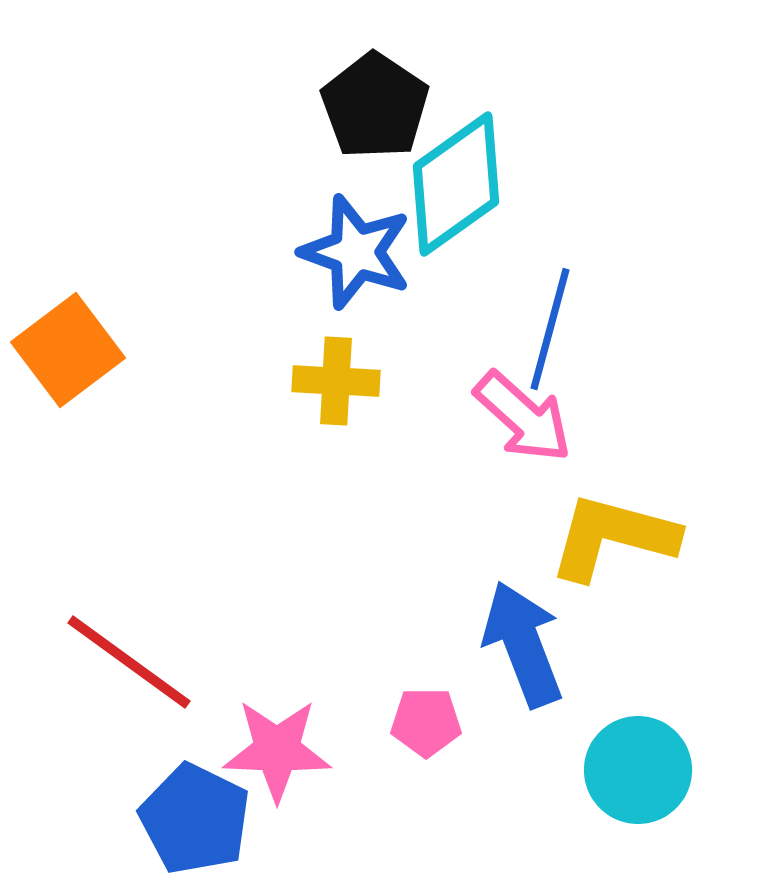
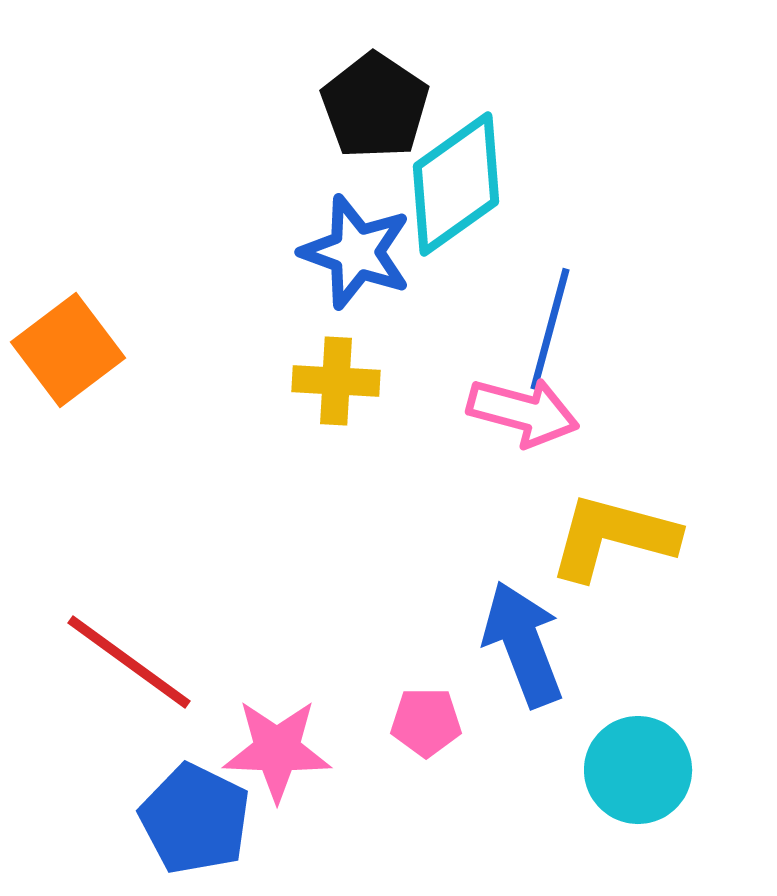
pink arrow: moved 5 px up; rotated 27 degrees counterclockwise
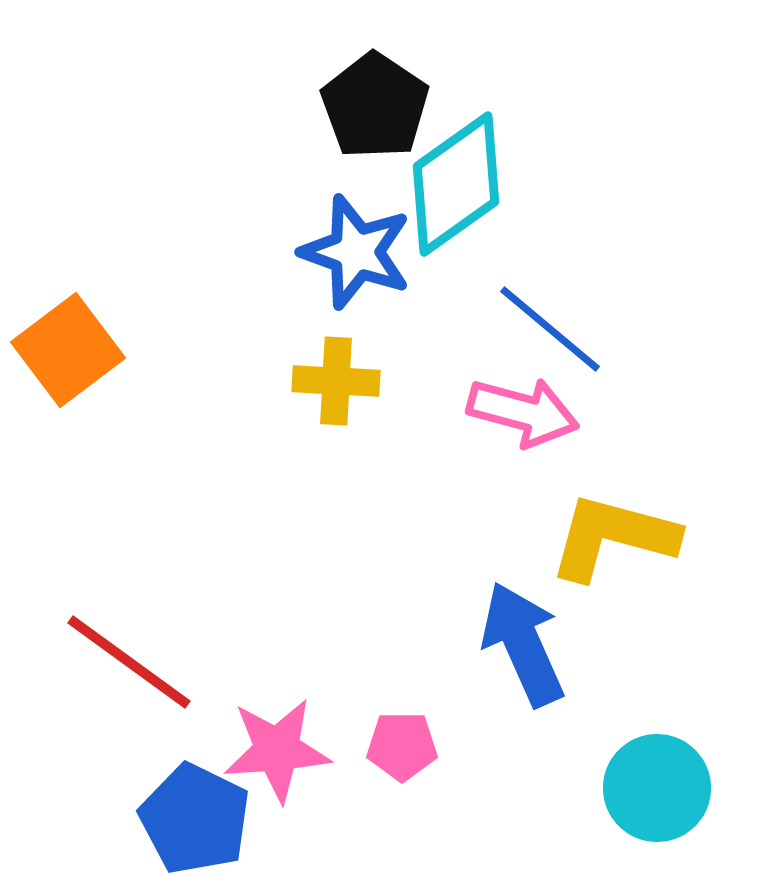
blue line: rotated 65 degrees counterclockwise
blue arrow: rotated 3 degrees counterclockwise
pink pentagon: moved 24 px left, 24 px down
pink star: rotated 6 degrees counterclockwise
cyan circle: moved 19 px right, 18 px down
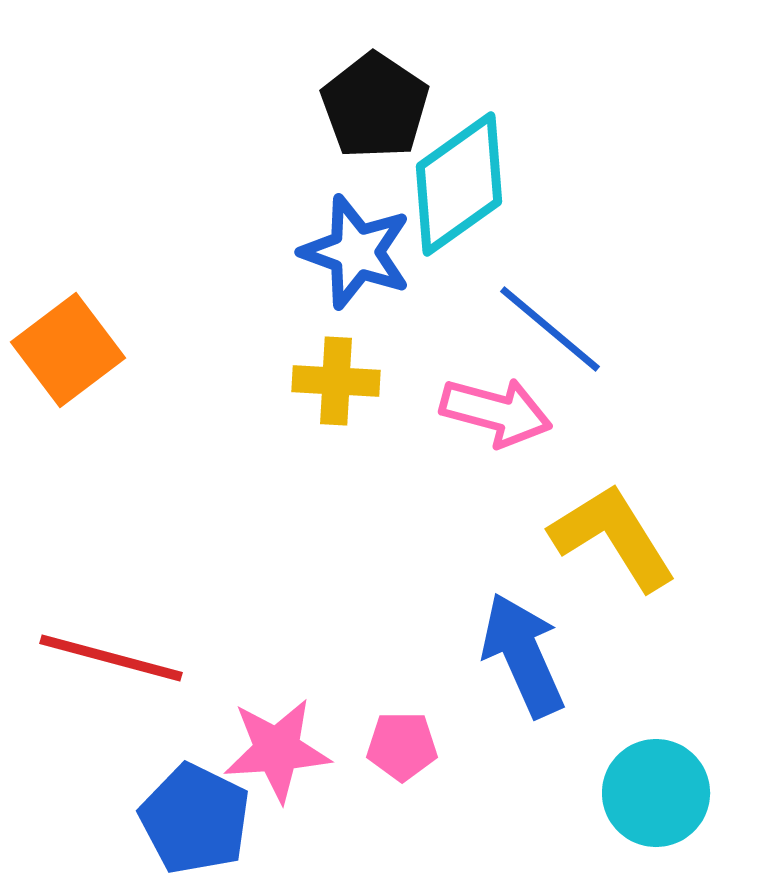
cyan diamond: moved 3 px right
pink arrow: moved 27 px left
yellow L-shape: rotated 43 degrees clockwise
blue arrow: moved 11 px down
red line: moved 18 px left, 4 px up; rotated 21 degrees counterclockwise
cyan circle: moved 1 px left, 5 px down
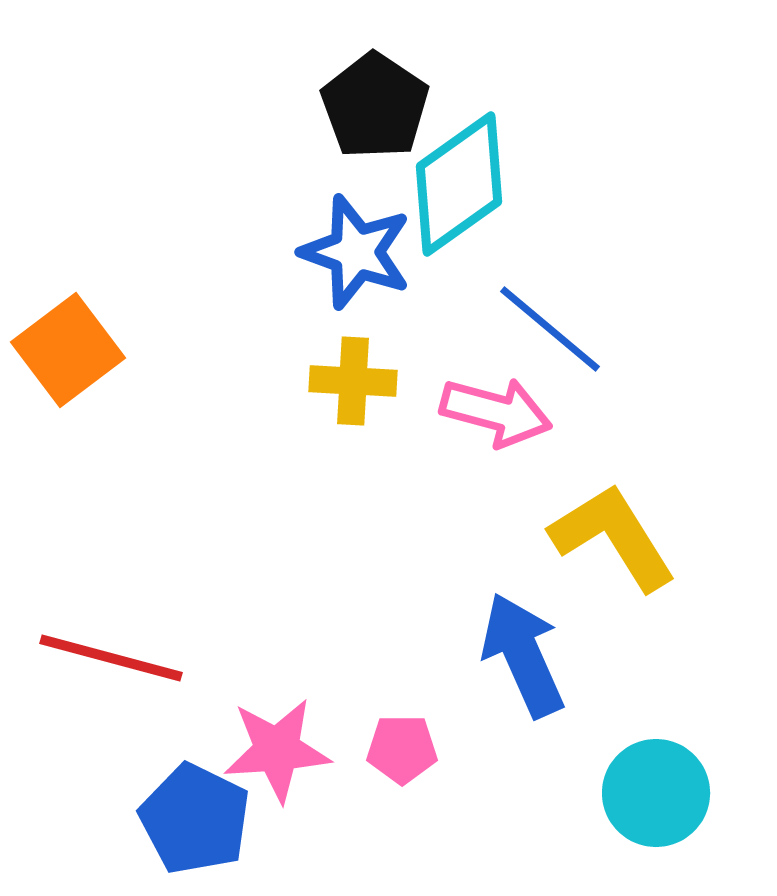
yellow cross: moved 17 px right
pink pentagon: moved 3 px down
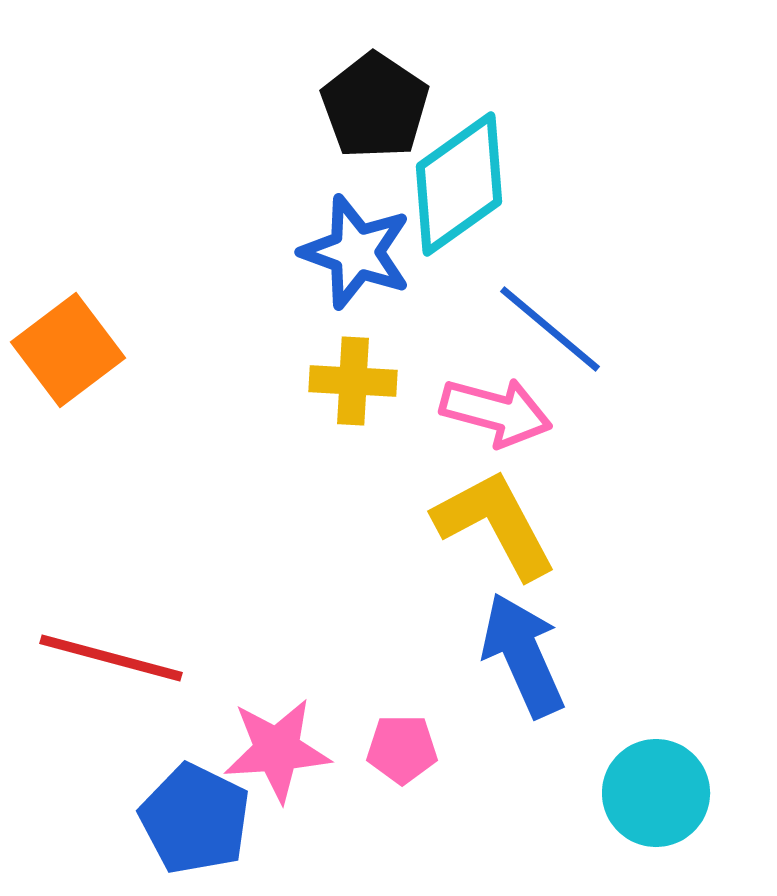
yellow L-shape: moved 118 px left, 13 px up; rotated 4 degrees clockwise
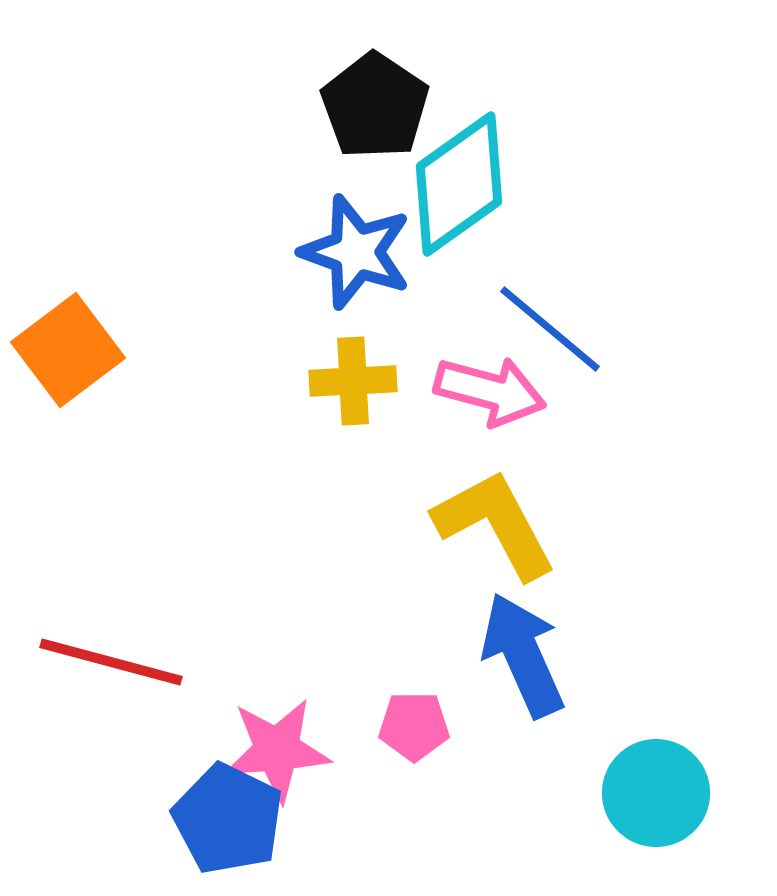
yellow cross: rotated 6 degrees counterclockwise
pink arrow: moved 6 px left, 21 px up
red line: moved 4 px down
pink pentagon: moved 12 px right, 23 px up
blue pentagon: moved 33 px right
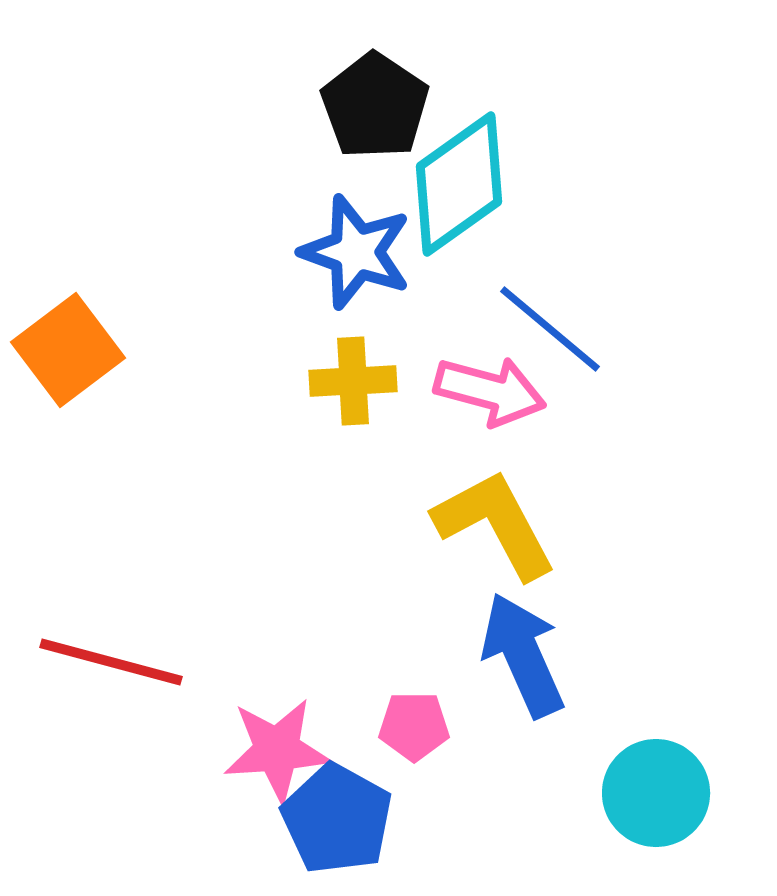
blue pentagon: moved 109 px right; rotated 3 degrees clockwise
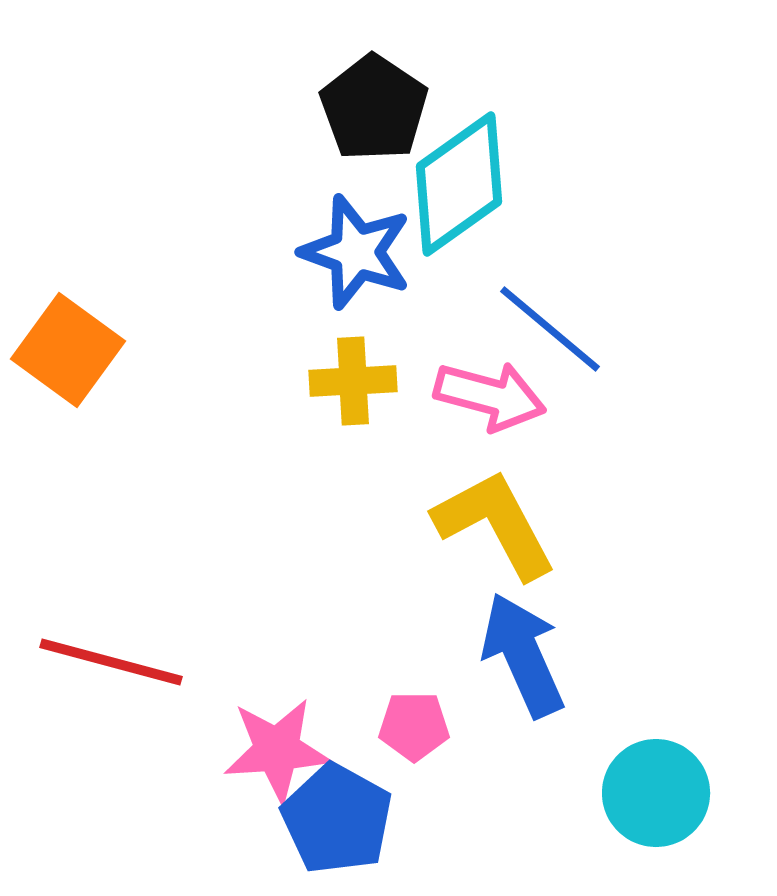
black pentagon: moved 1 px left, 2 px down
orange square: rotated 17 degrees counterclockwise
pink arrow: moved 5 px down
